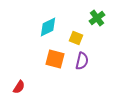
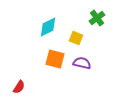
purple semicircle: moved 2 px down; rotated 90 degrees counterclockwise
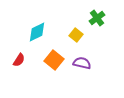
cyan diamond: moved 11 px left, 5 px down
yellow square: moved 3 px up; rotated 16 degrees clockwise
orange square: moved 1 px left, 1 px down; rotated 24 degrees clockwise
red semicircle: moved 27 px up
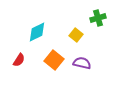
green cross: moved 1 px right; rotated 21 degrees clockwise
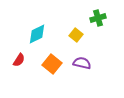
cyan diamond: moved 2 px down
orange square: moved 2 px left, 4 px down
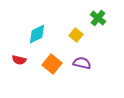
green cross: rotated 35 degrees counterclockwise
red semicircle: rotated 72 degrees clockwise
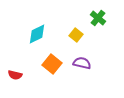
red semicircle: moved 4 px left, 15 px down
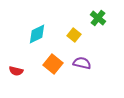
yellow square: moved 2 px left
orange square: moved 1 px right
red semicircle: moved 1 px right, 4 px up
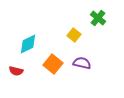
cyan diamond: moved 9 px left, 10 px down
